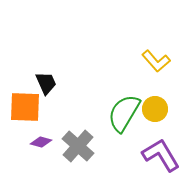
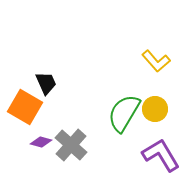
orange square: rotated 28 degrees clockwise
gray cross: moved 7 px left, 1 px up
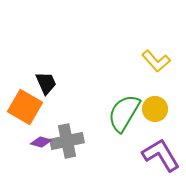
gray cross: moved 4 px left, 4 px up; rotated 36 degrees clockwise
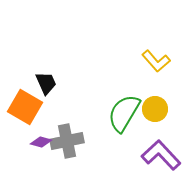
purple L-shape: rotated 12 degrees counterclockwise
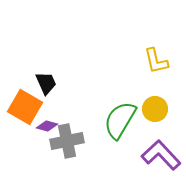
yellow L-shape: rotated 28 degrees clockwise
green semicircle: moved 4 px left, 7 px down
purple diamond: moved 6 px right, 16 px up
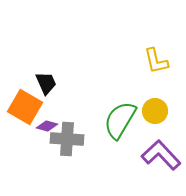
yellow circle: moved 2 px down
gray cross: moved 2 px up; rotated 16 degrees clockwise
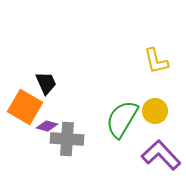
green semicircle: moved 2 px right, 1 px up
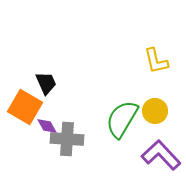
purple diamond: rotated 45 degrees clockwise
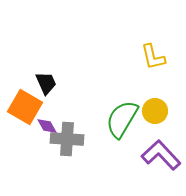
yellow L-shape: moved 3 px left, 4 px up
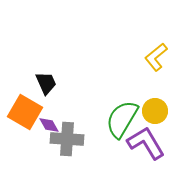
yellow L-shape: moved 3 px right; rotated 64 degrees clockwise
orange square: moved 5 px down
purple diamond: moved 2 px right, 1 px up
purple L-shape: moved 15 px left, 12 px up; rotated 12 degrees clockwise
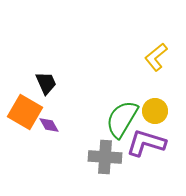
gray cross: moved 38 px right, 18 px down
purple L-shape: rotated 42 degrees counterclockwise
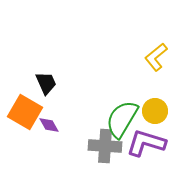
gray cross: moved 11 px up
